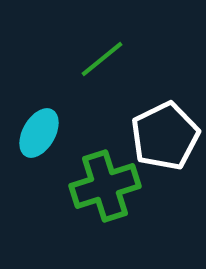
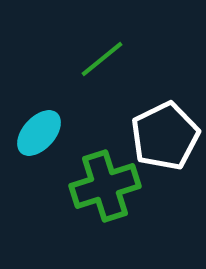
cyan ellipse: rotated 12 degrees clockwise
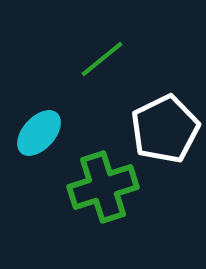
white pentagon: moved 7 px up
green cross: moved 2 px left, 1 px down
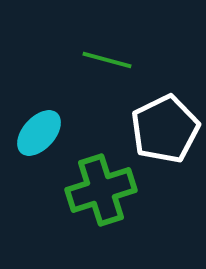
green line: moved 5 px right, 1 px down; rotated 54 degrees clockwise
green cross: moved 2 px left, 3 px down
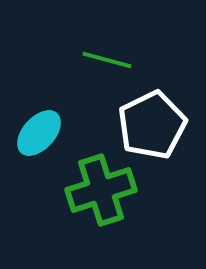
white pentagon: moved 13 px left, 4 px up
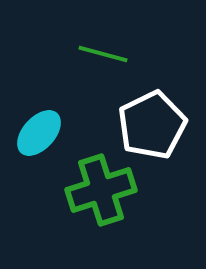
green line: moved 4 px left, 6 px up
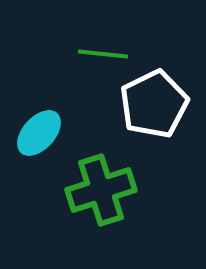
green line: rotated 9 degrees counterclockwise
white pentagon: moved 2 px right, 21 px up
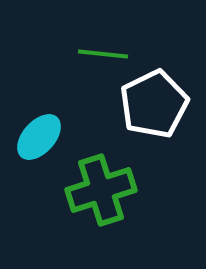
cyan ellipse: moved 4 px down
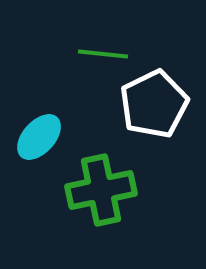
green cross: rotated 6 degrees clockwise
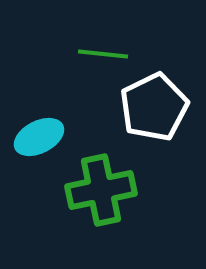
white pentagon: moved 3 px down
cyan ellipse: rotated 21 degrees clockwise
